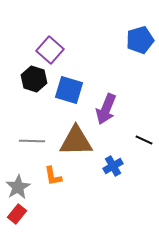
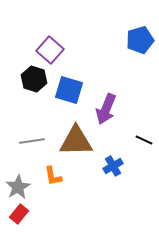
gray line: rotated 10 degrees counterclockwise
red rectangle: moved 2 px right
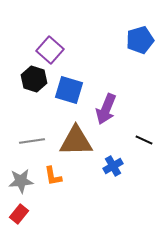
gray star: moved 3 px right, 6 px up; rotated 25 degrees clockwise
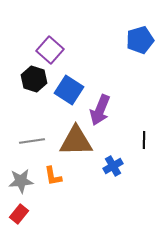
blue square: rotated 16 degrees clockwise
purple arrow: moved 6 px left, 1 px down
black line: rotated 66 degrees clockwise
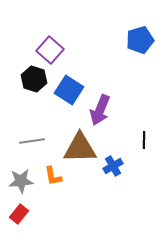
brown triangle: moved 4 px right, 7 px down
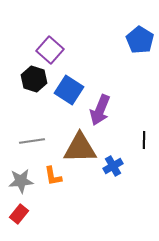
blue pentagon: rotated 24 degrees counterclockwise
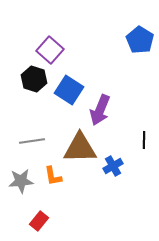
red rectangle: moved 20 px right, 7 px down
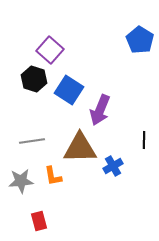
red rectangle: rotated 54 degrees counterclockwise
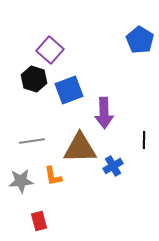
blue square: rotated 36 degrees clockwise
purple arrow: moved 4 px right, 3 px down; rotated 24 degrees counterclockwise
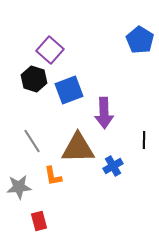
gray line: rotated 65 degrees clockwise
brown triangle: moved 2 px left
gray star: moved 2 px left, 6 px down
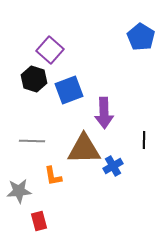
blue pentagon: moved 1 px right, 3 px up
gray line: rotated 55 degrees counterclockwise
brown triangle: moved 6 px right, 1 px down
gray star: moved 4 px down
